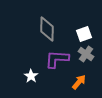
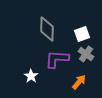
white square: moved 2 px left
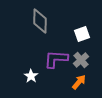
gray diamond: moved 7 px left, 8 px up
gray cross: moved 5 px left, 6 px down; rotated 14 degrees clockwise
purple L-shape: moved 1 px left
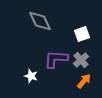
gray diamond: rotated 25 degrees counterclockwise
white star: rotated 16 degrees counterclockwise
orange arrow: moved 5 px right, 1 px up
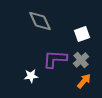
purple L-shape: moved 1 px left
white star: rotated 24 degrees counterclockwise
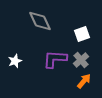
white star: moved 16 px left, 15 px up; rotated 16 degrees counterclockwise
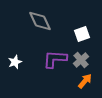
white star: moved 1 px down
orange arrow: moved 1 px right
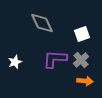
gray diamond: moved 2 px right, 2 px down
orange arrow: rotated 56 degrees clockwise
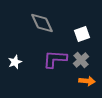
orange arrow: moved 2 px right
